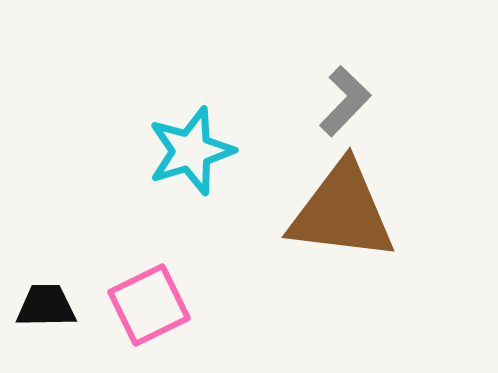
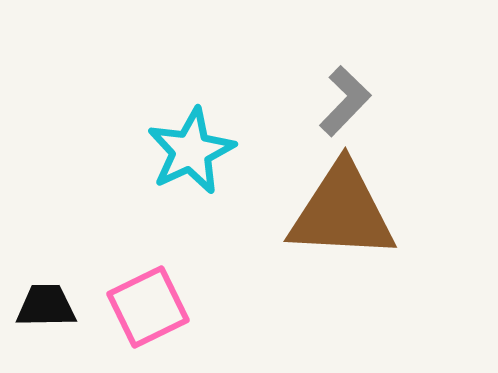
cyan star: rotated 8 degrees counterclockwise
brown triangle: rotated 4 degrees counterclockwise
pink square: moved 1 px left, 2 px down
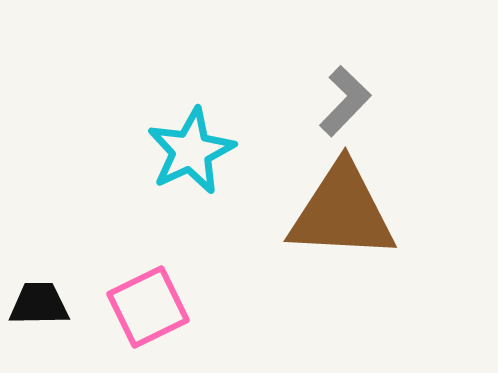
black trapezoid: moved 7 px left, 2 px up
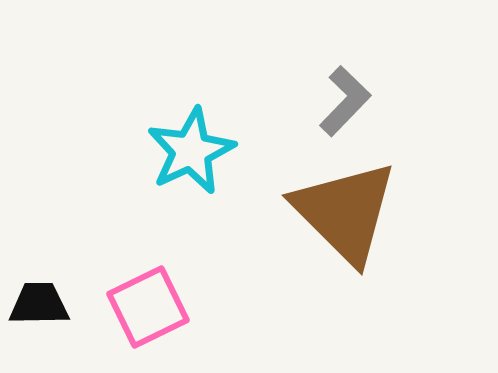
brown triangle: moved 3 px right; rotated 42 degrees clockwise
